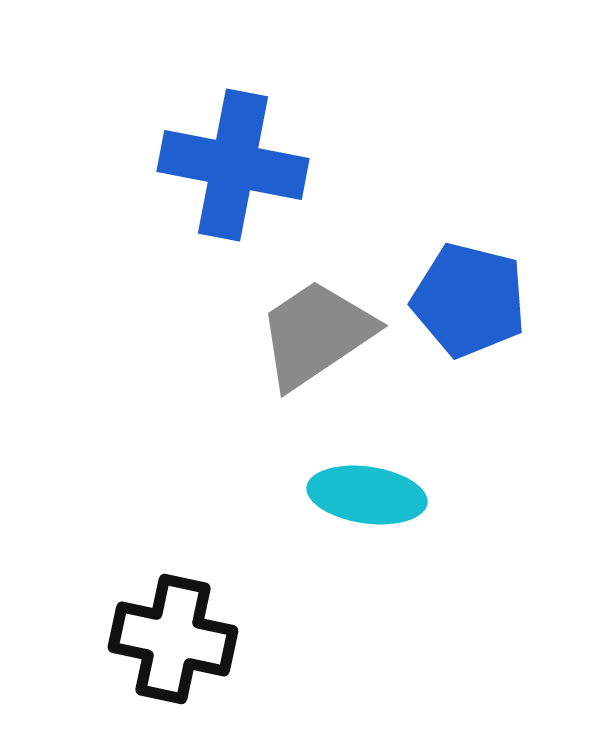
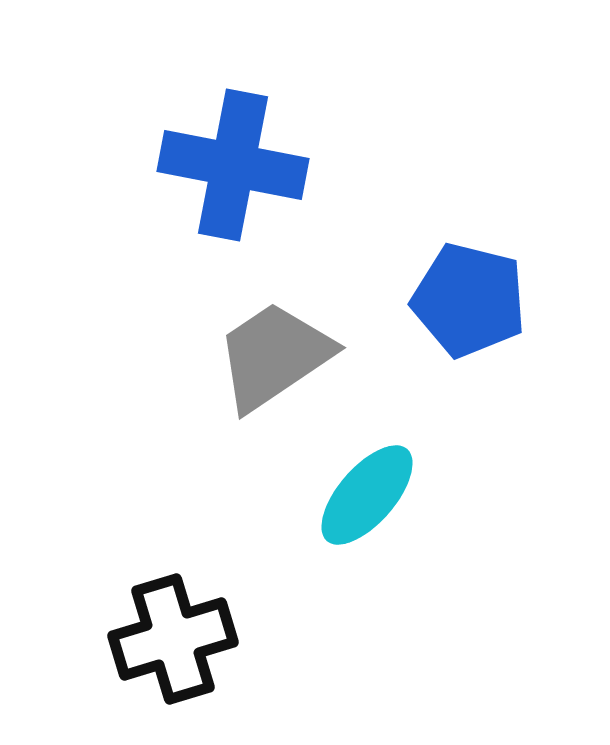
gray trapezoid: moved 42 px left, 22 px down
cyan ellipse: rotated 57 degrees counterclockwise
black cross: rotated 29 degrees counterclockwise
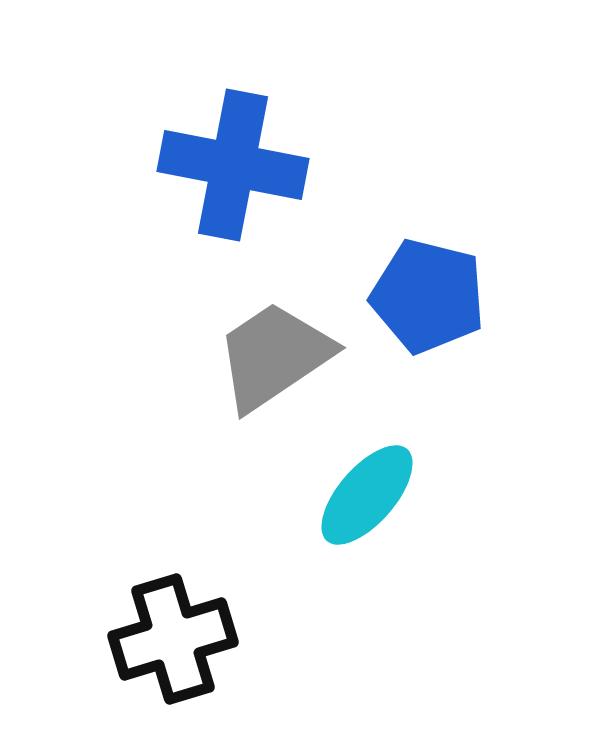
blue pentagon: moved 41 px left, 4 px up
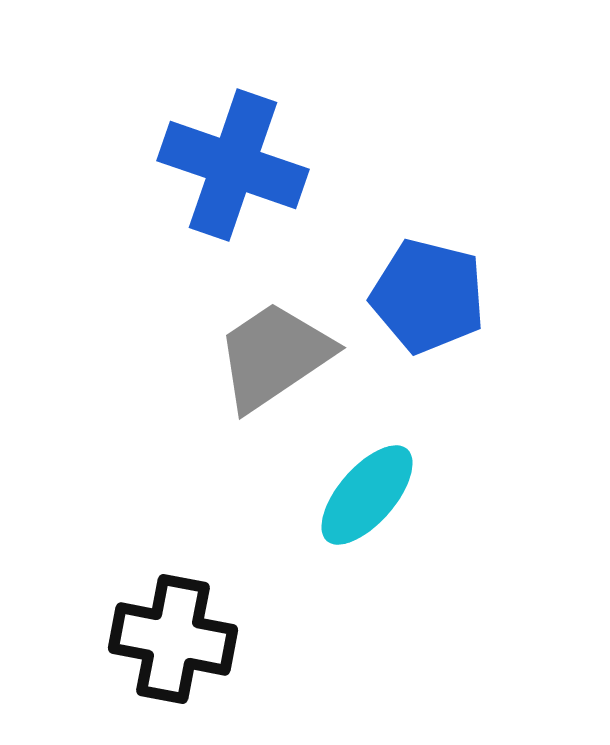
blue cross: rotated 8 degrees clockwise
black cross: rotated 28 degrees clockwise
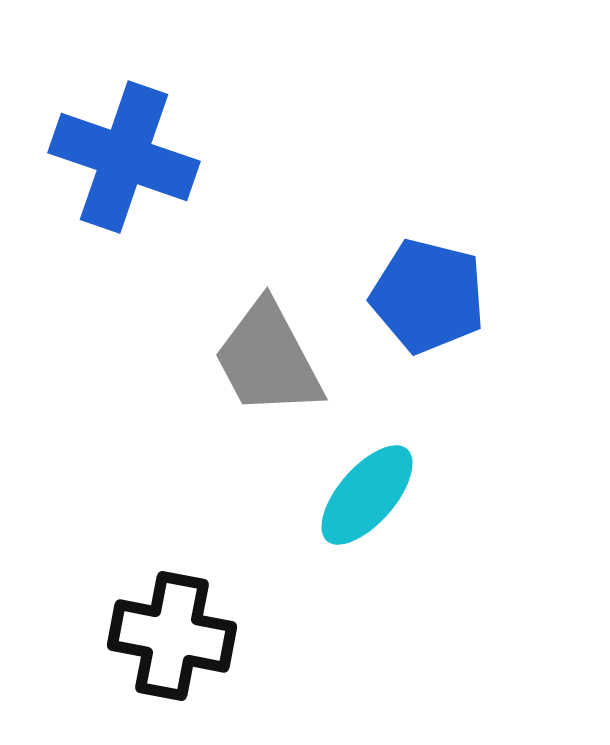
blue cross: moved 109 px left, 8 px up
gray trapezoid: moved 6 px left, 3 px down; rotated 84 degrees counterclockwise
black cross: moved 1 px left, 3 px up
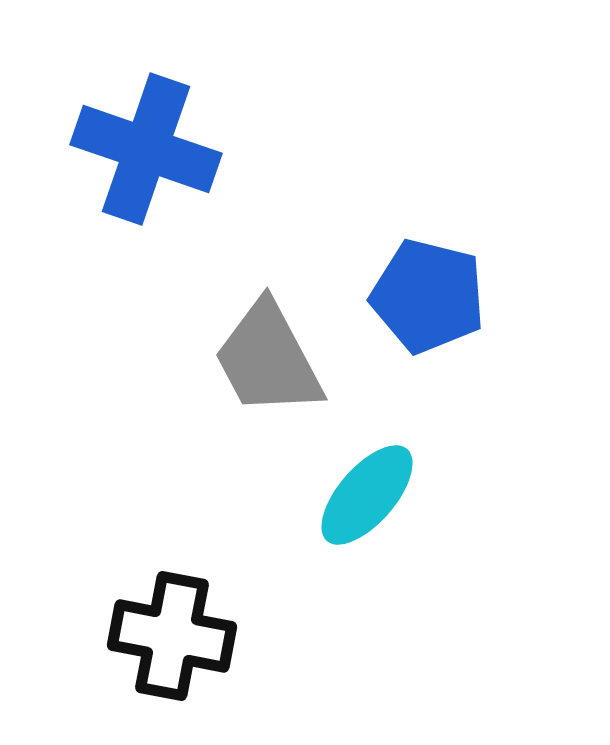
blue cross: moved 22 px right, 8 px up
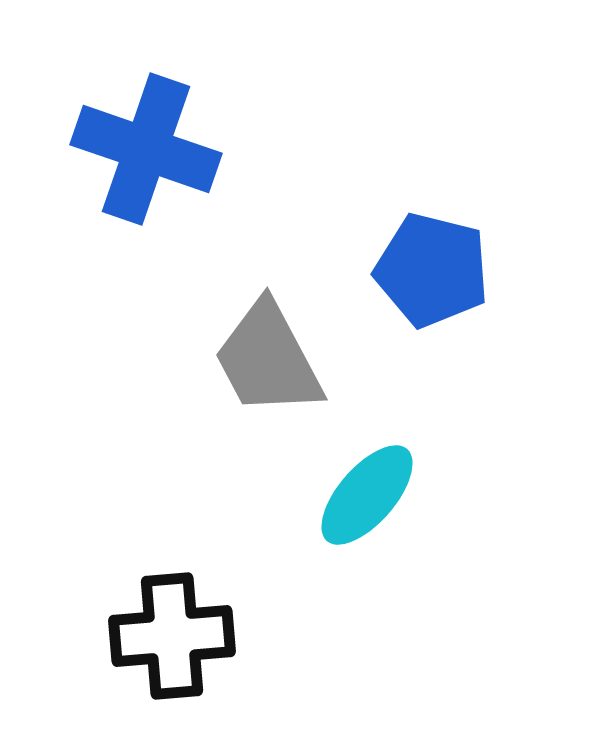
blue pentagon: moved 4 px right, 26 px up
black cross: rotated 16 degrees counterclockwise
